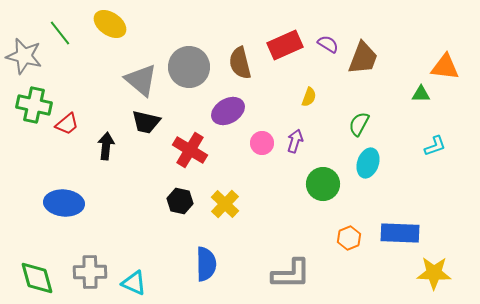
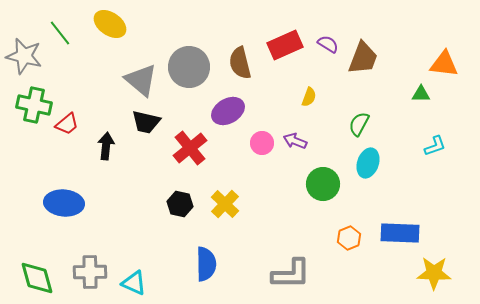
orange triangle: moved 1 px left, 3 px up
purple arrow: rotated 85 degrees counterclockwise
red cross: moved 2 px up; rotated 20 degrees clockwise
black hexagon: moved 3 px down
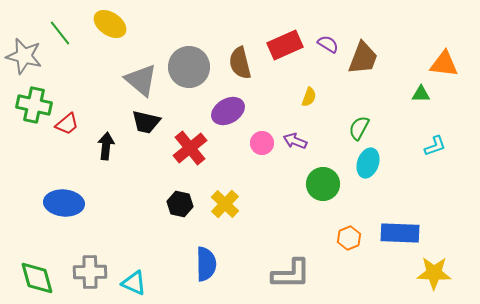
green semicircle: moved 4 px down
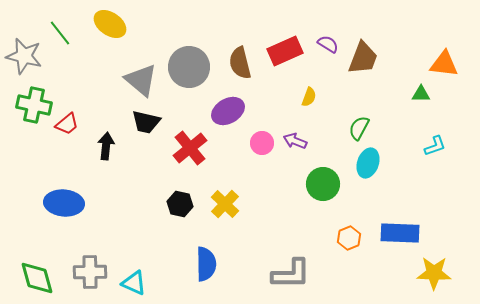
red rectangle: moved 6 px down
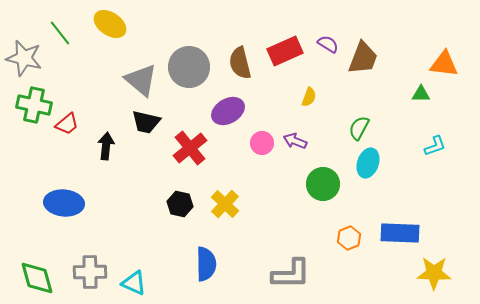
gray star: moved 2 px down
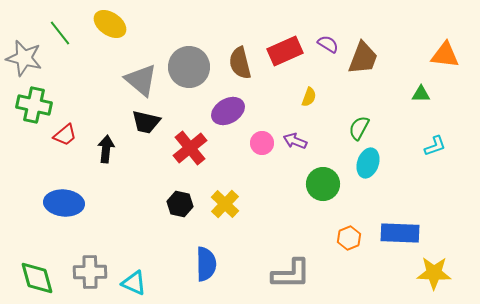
orange triangle: moved 1 px right, 9 px up
red trapezoid: moved 2 px left, 11 px down
black arrow: moved 3 px down
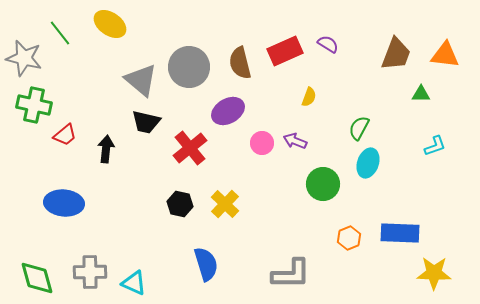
brown trapezoid: moved 33 px right, 4 px up
blue semicircle: rotated 16 degrees counterclockwise
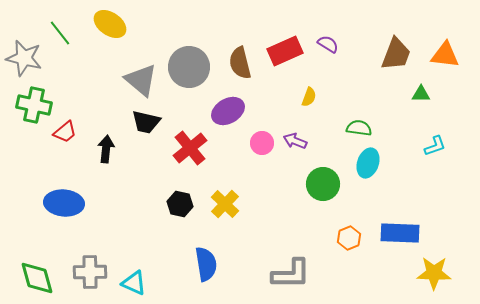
green semicircle: rotated 70 degrees clockwise
red trapezoid: moved 3 px up
blue semicircle: rotated 8 degrees clockwise
